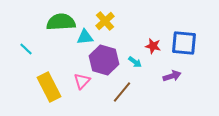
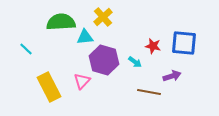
yellow cross: moved 2 px left, 4 px up
brown line: moved 27 px right; rotated 60 degrees clockwise
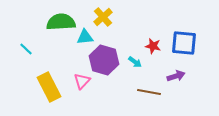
purple arrow: moved 4 px right
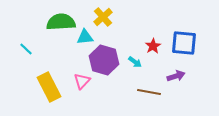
red star: rotated 28 degrees clockwise
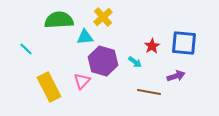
green semicircle: moved 2 px left, 2 px up
red star: moved 1 px left
purple hexagon: moved 1 px left, 1 px down
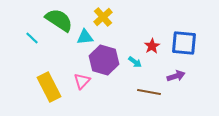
green semicircle: rotated 36 degrees clockwise
cyan line: moved 6 px right, 11 px up
purple hexagon: moved 1 px right, 1 px up
